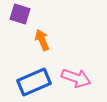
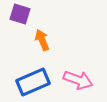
pink arrow: moved 2 px right, 2 px down
blue rectangle: moved 1 px left
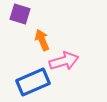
pink arrow: moved 14 px left, 19 px up; rotated 36 degrees counterclockwise
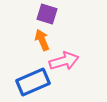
purple square: moved 27 px right
